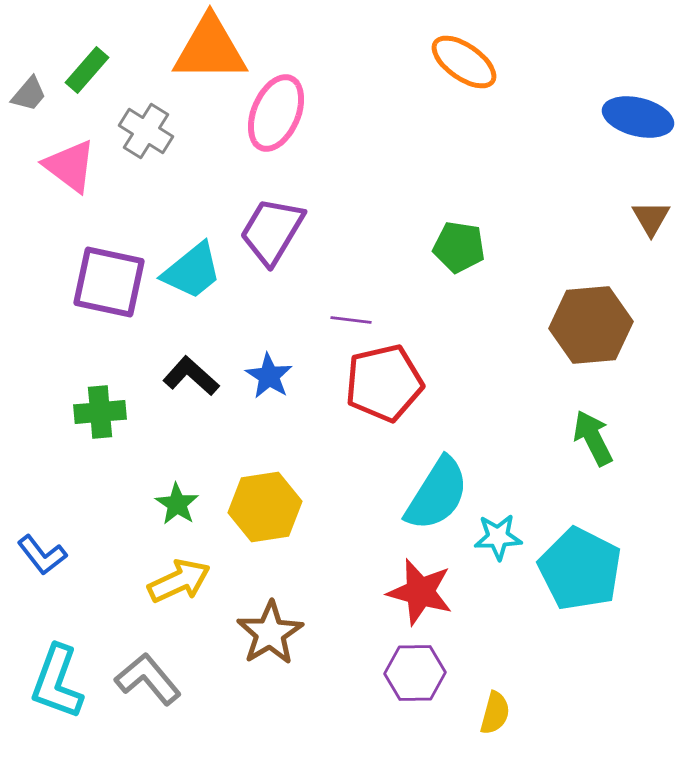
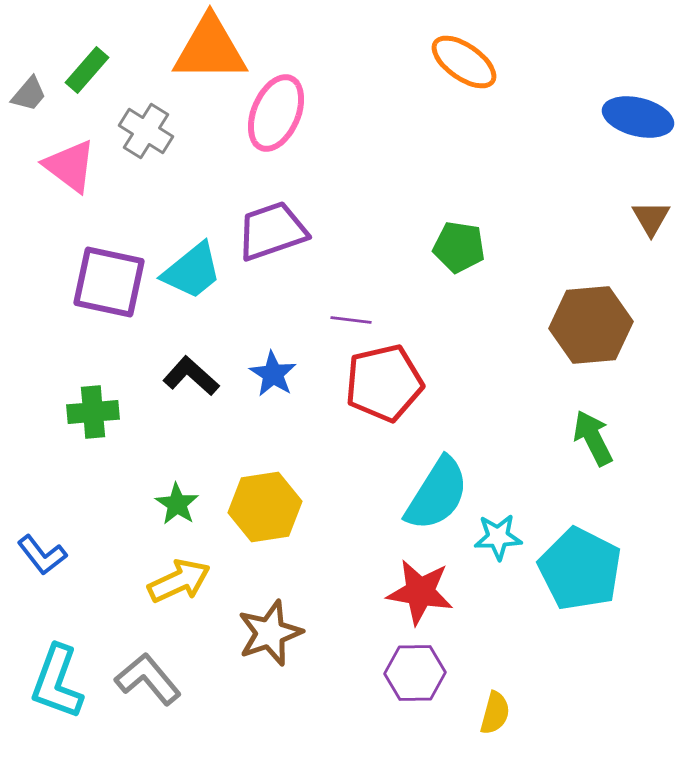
purple trapezoid: rotated 40 degrees clockwise
blue star: moved 4 px right, 2 px up
green cross: moved 7 px left
red star: rotated 6 degrees counterclockwise
brown star: rotated 12 degrees clockwise
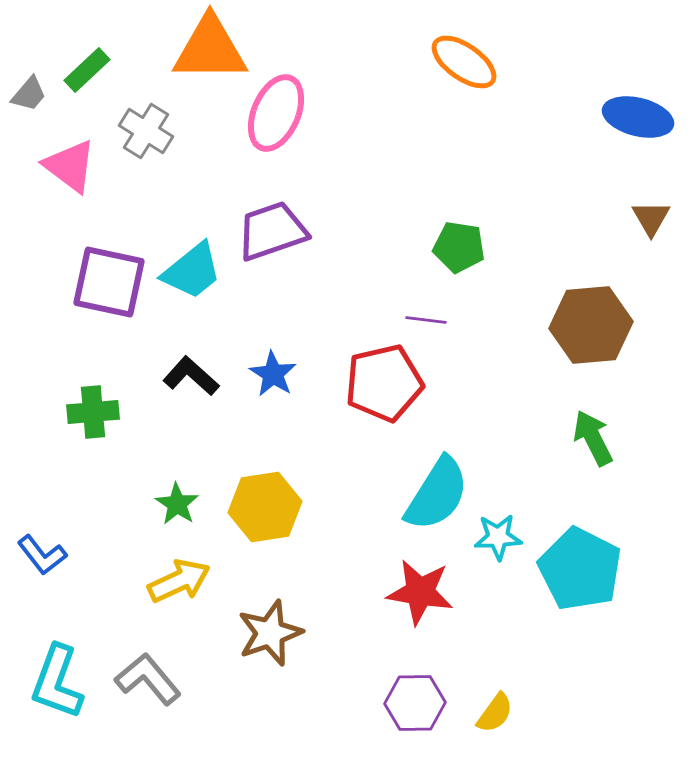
green rectangle: rotated 6 degrees clockwise
purple line: moved 75 px right
purple hexagon: moved 30 px down
yellow semicircle: rotated 21 degrees clockwise
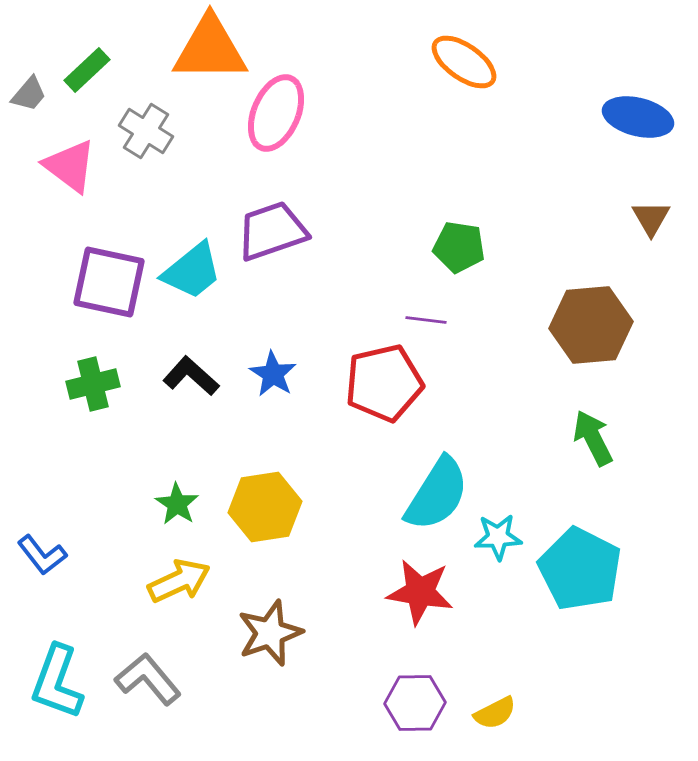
green cross: moved 28 px up; rotated 9 degrees counterclockwise
yellow semicircle: rotated 27 degrees clockwise
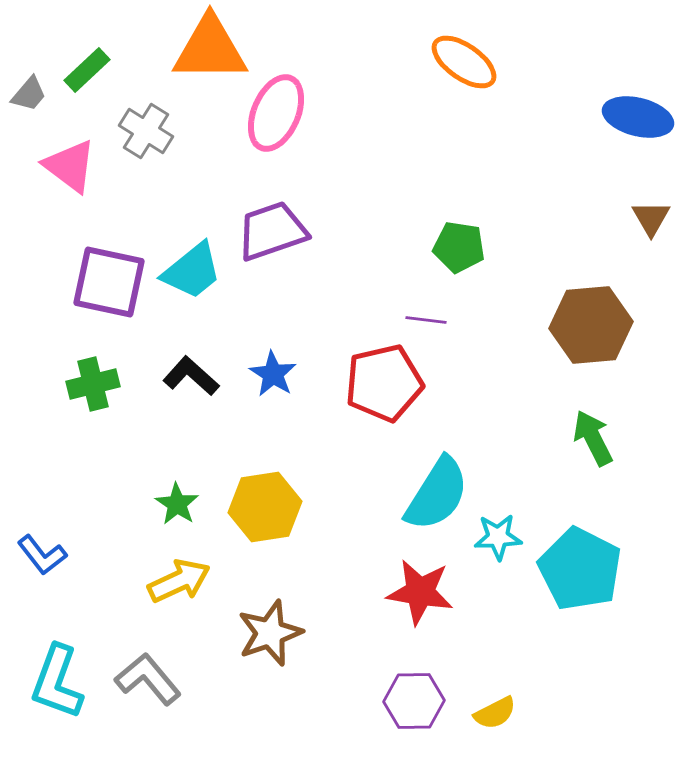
purple hexagon: moved 1 px left, 2 px up
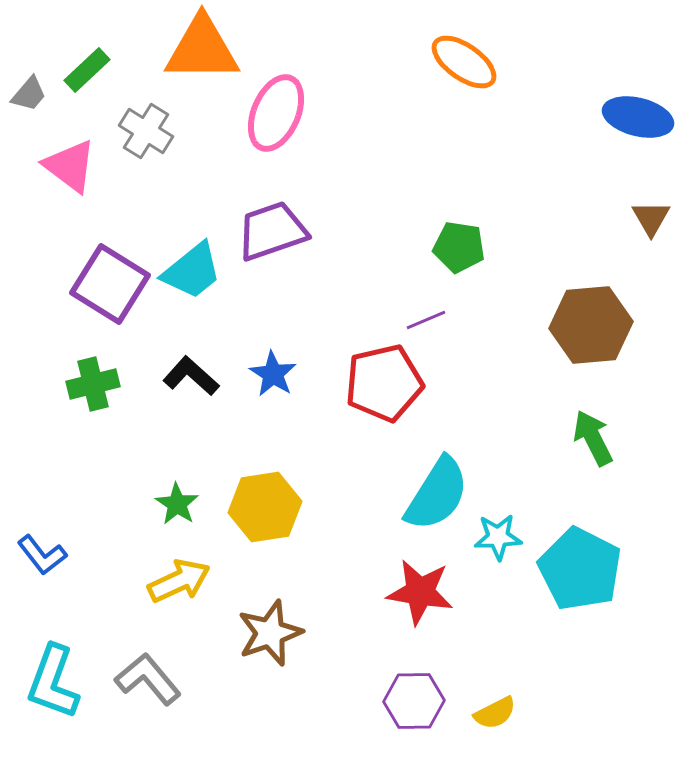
orange triangle: moved 8 px left
purple square: moved 1 px right, 2 px down; rotated 20 degrees clockwise
purple line: rotated 30 degrees counterclockwise
cyan L-shape: moved 4 px left
